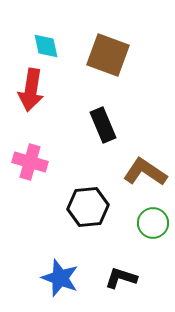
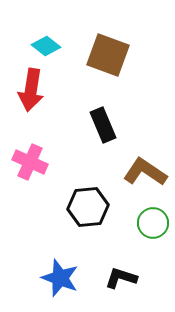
cyan diamond: rotated 40 degrees counterclockwise
pink cross: rotated 8 degrees clockwise
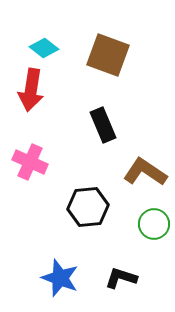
cyan diamond: moved 2 px left, 2 px down
green circle: moved 1 px right, 1 px down
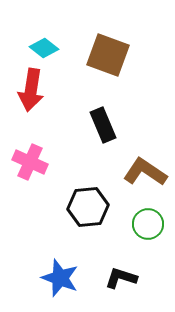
green circle: moved 6 px left
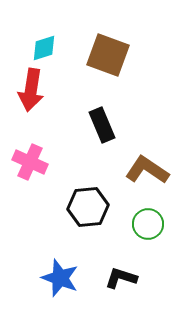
cyan diamond: rotated 56 degrees counterclockwise
black rectangle: moved 1 px left
brown L-shape: moved 2 px right, 2 px up
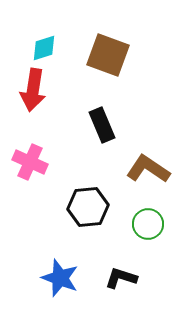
red arrow: moved 2 px right
brown L-shape: moved 1 px right, 1 px up
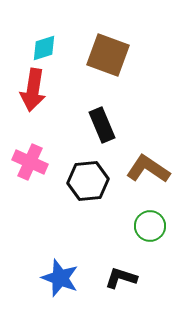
black hexagon: moved 26 px up
green circle: moved 2 px right, 2 px down
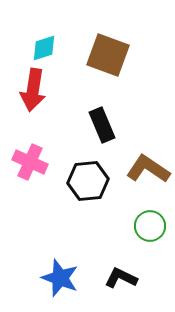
black L-shape: rotated 8 degrees clockwise
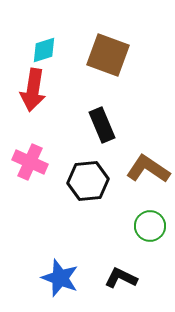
cyan diamond: moved 2 px down
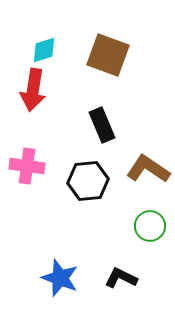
pink cross: moved 3 px left, 4 px down; rotated 16 degrees counterclockwise
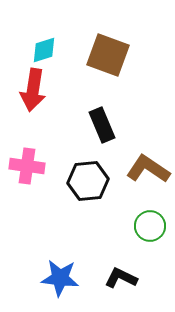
blue star: rotated 15 degrees counterclockwise
